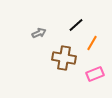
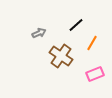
brown cross: moved 3 px left, 2 px up; rotated 25 degrees clockwise
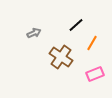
gray arrow: moved 5 px left
brown cross: moved 1 px down
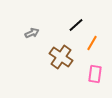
gray arrow: moved 2 px left
pink rectangle: rotated 60 degrees counterclockwise
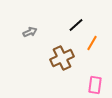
gray arrow: moved 2 px left, 1 px up
brown cross: moved 1 px right, 1 px down; rotated 30 degrees clockwise
pink rectangle: moved 11 px down
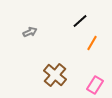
black line: moved 4 px right, 4 px up
brown cross: moved 7 px left, 17 px down; rotated 25 degrees counterclockwise
pink rectangle: rotated 24 degrees clockwise
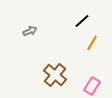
black line: moved 2 px right
gray arrow: moved 1 px up
pink rectangle: moved 3 px left, 1 px down
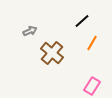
brown cross: moved 3 px left, 22 px up
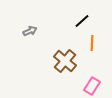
orange line: rotated 28 degrees counterclockwise
brown cross: moved 13 px right, 8 px down
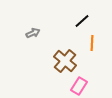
gray arrow: moved 3 px right, 2 px down
pink rectangle: moved 13 px left
